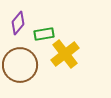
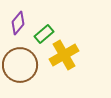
green rectangle: rotated 30 degrees counterclockwise
yellow cross: moved 1 px left, 1 px down; rotated 8 degrees clockwise
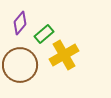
purple diamond: moved 2 px right
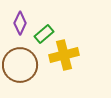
purple diamond: rotated 15 degrees counterclockwise
yellow cross: rotated 16 degrees clockwise
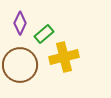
yellow cross: moved 2 px down
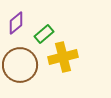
purple diamond: moved 4 px left; rotated 25 degrees clockwise
yellow cross: moved 1 px left
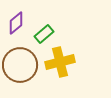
yellow cross: moved 3 px left, 5 px down
